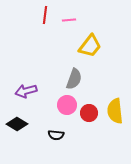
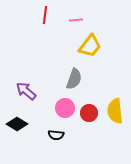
pink line: moved 7 px right
purple arrow: rotated 55 degrees clockwise
pink circle: moved 2 px left, 3 px down
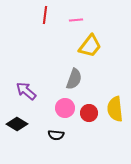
yellow semicircle: moved 2 px up
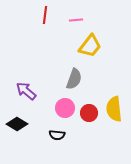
yellow semicircle: moved 1 px left
black semicircle: moved 1 px right
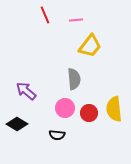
red line: rotated 30 degrees counterclockwise
gray semicircle: rotated 25 degrees counterclockwise
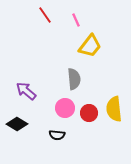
red line: rotated 12 degrees counterclockwise
pink line: rotated 72 degrees clockwise
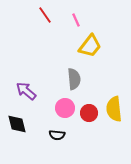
black diamond: rotated 45 degrees clockwise
